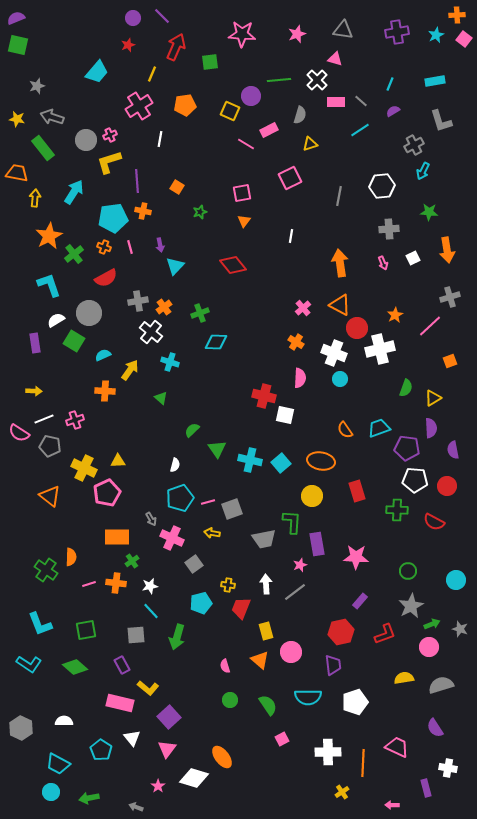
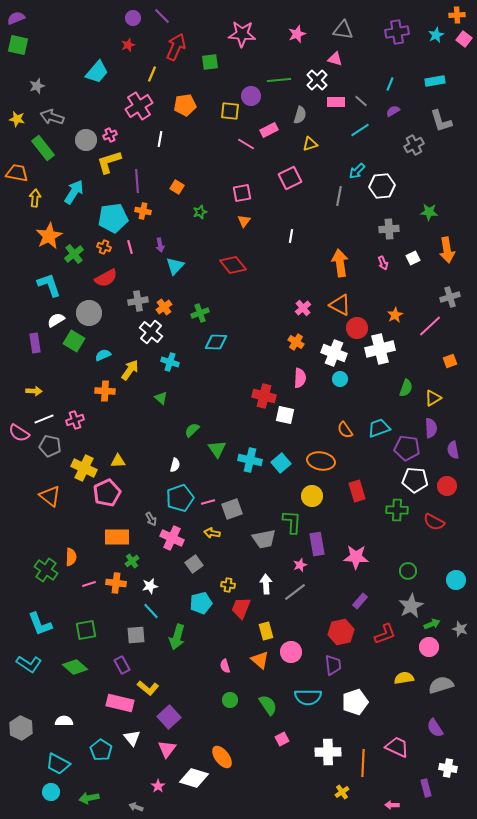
yellow square at (230, 111): rotated 18 degrees counterclockwise
cyan arrow at (423, 171): moved 66 px left; rotated 18 degrees clockwise
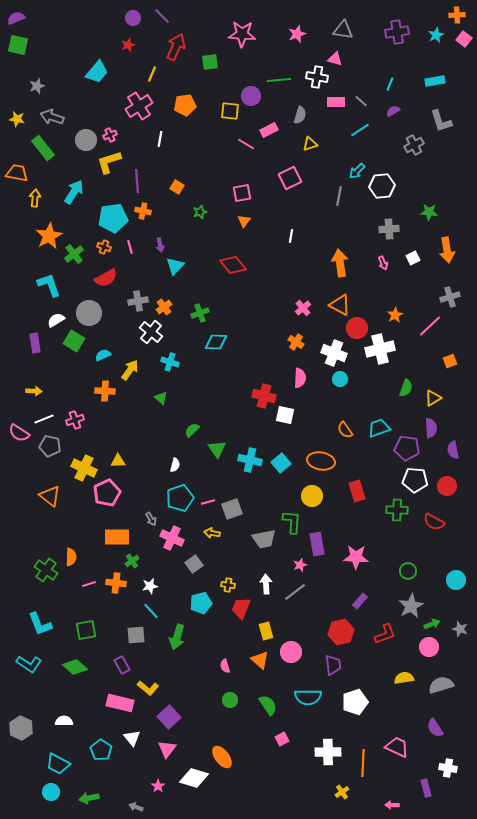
white cross at (317, 80): moved 3 px up; rotated 35 degrees counterclockwise
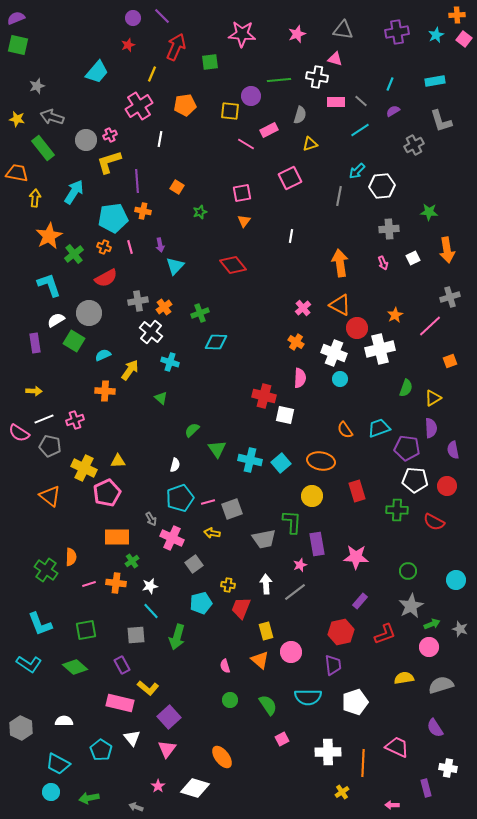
white diamond at (194, 778): moved 1 px right, 10 px down
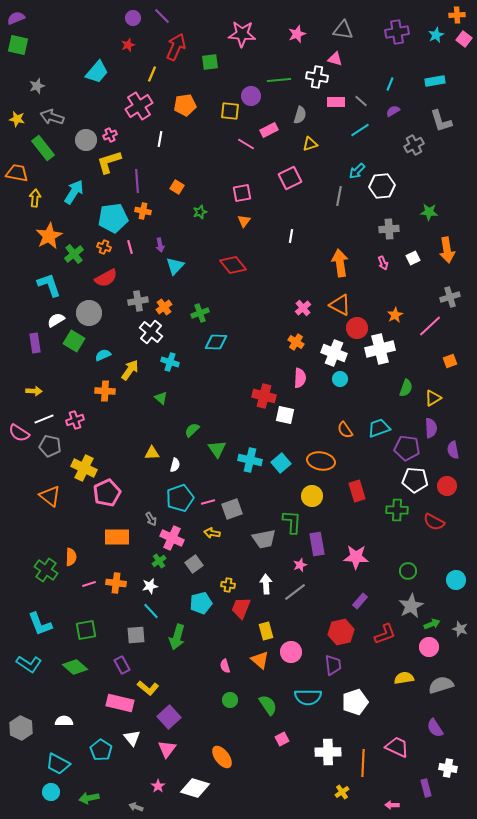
yellow triangle at (118, 461): moved 34 px right, 8 px up
green cross at (132, 561): moved 27 px right
